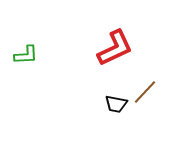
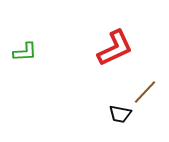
green L-shape: moved 1 px left, 3 px up
black trapezoid: moved 4 px right, 10 px down
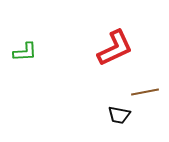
brown line: rotated 36 degrees clockwise
black trapezoid: moved 1 px left, 1 px down
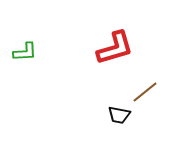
red L-shape: rotated 9 degrees clockwise
brown line: rotated 28 degrees counterclockwise
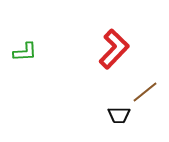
red L-shape: moved 1 px left, 1 px down; rotated 30 degrees counterclockwise
black trapezoid: rotated 10 degrees counterclockwise
